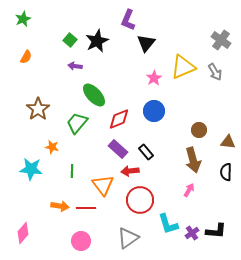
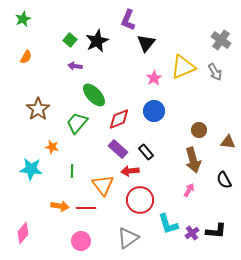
black semicircle: moved 2 px left, 8 px down; rotated 30 degrees counterclockwise
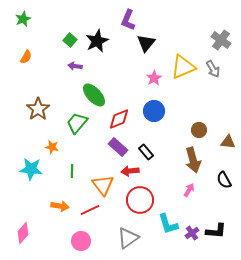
gray arrow: moved 2 px left, 3 px up
purple rectangle: moved 2 px up
red line: moved 4 px right, 2 px down; rotated 24 degrees counterclockwise
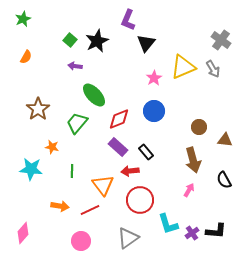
brown circle: moved 3 px up
brown triangle: moved 3 px left, 2 px up
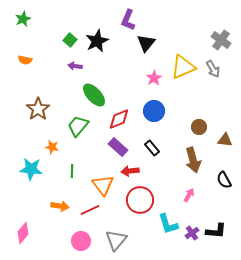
orange semicircle: moved 1 px left, 3 px down; rotated 72 degrees clockwise
green trapezoid: moved 1 px right, 3 px down
black rectangle: moved 6 px right, 4 px up
pink arrow: moved 5 px down
gray triangle: moved 12 px left, 2 px down; rotated 15 degrees counterclockwise
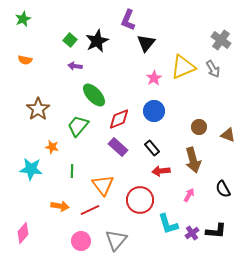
brown triangle: moved 3 px right, 5 px up; rotated 14 degrees clockwise
red arrow: moved 31 px right
black semicircle: moved 1 px left, 9 px down
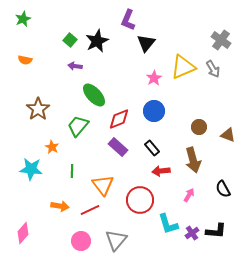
orange star: rotated 16 degrees clockwise
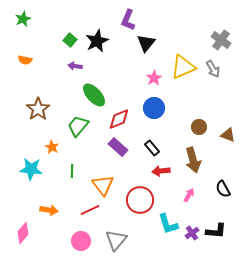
blue circle: moved 3 px up
orange arrow: moved 11 px left, 4 px down
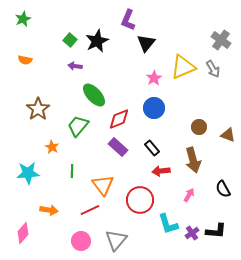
cyan star: moved 3 px left, 4 px down; rotated 10 degrees counterclockwise
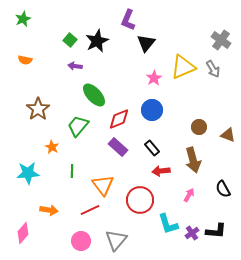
blue circle: moved 2 px left, 2 px down
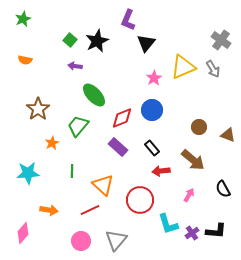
red diamond: moved 3 px right, 1 px up
orange star: moved 4 px up; rotated 16 degrees clockwise
brown arrow: rotated 35 degrees counterclockwise
orange triangle: rotated 10 degrees counterclockwise
